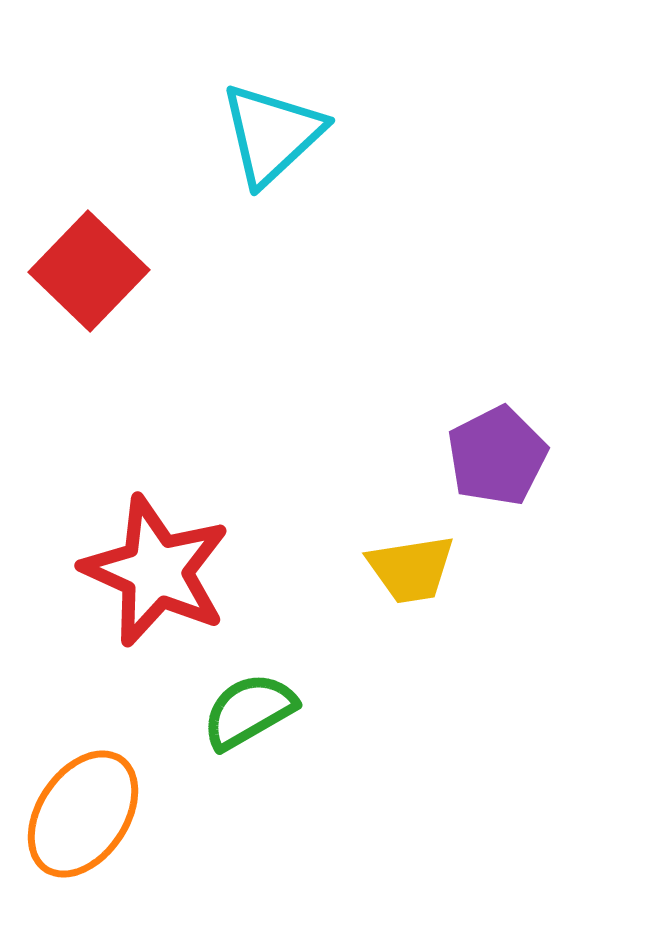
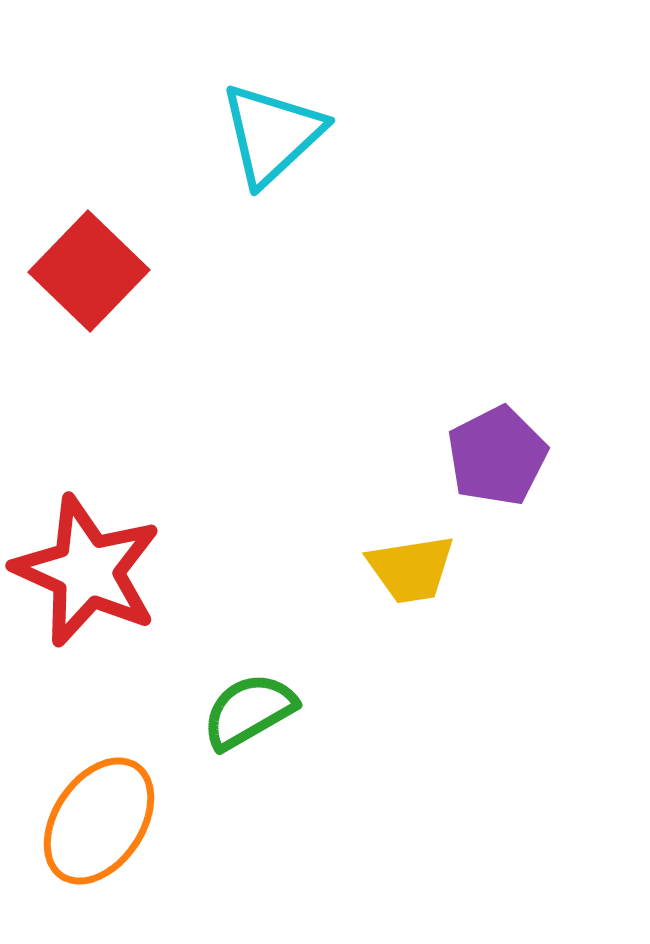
red star: moved 69 px left
orange ellipse: moved 16 px right, 7 px down
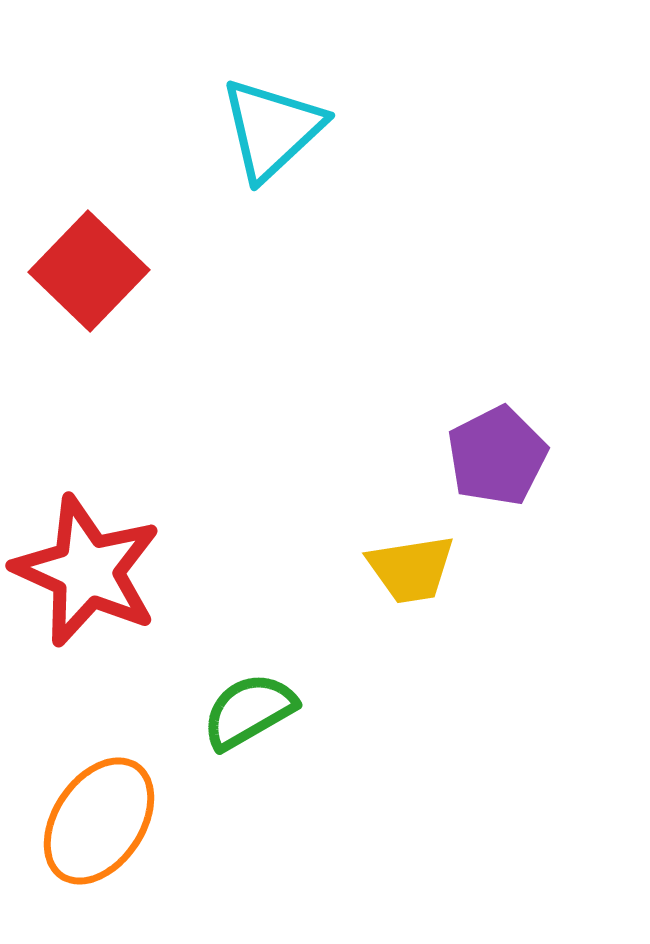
cyan triangle: moved 5 px up
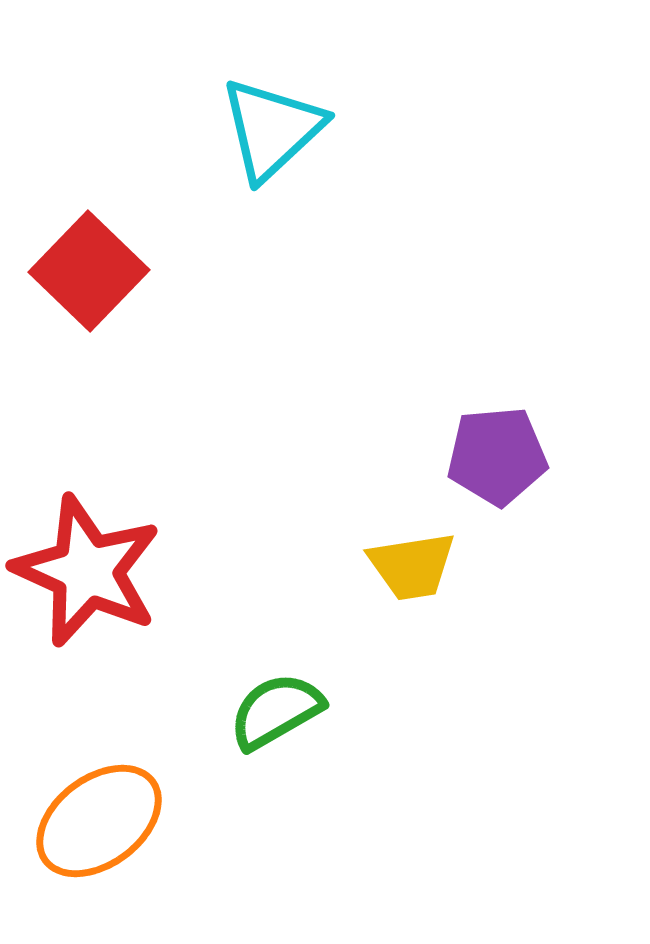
purple pentagon: rotated 22 degrees clockwise
yellow trapezoid: moved 1 px right, 3 px up
green semicircle: moved 27 px right
orange ellipse: rotated 19 degrees clockwise
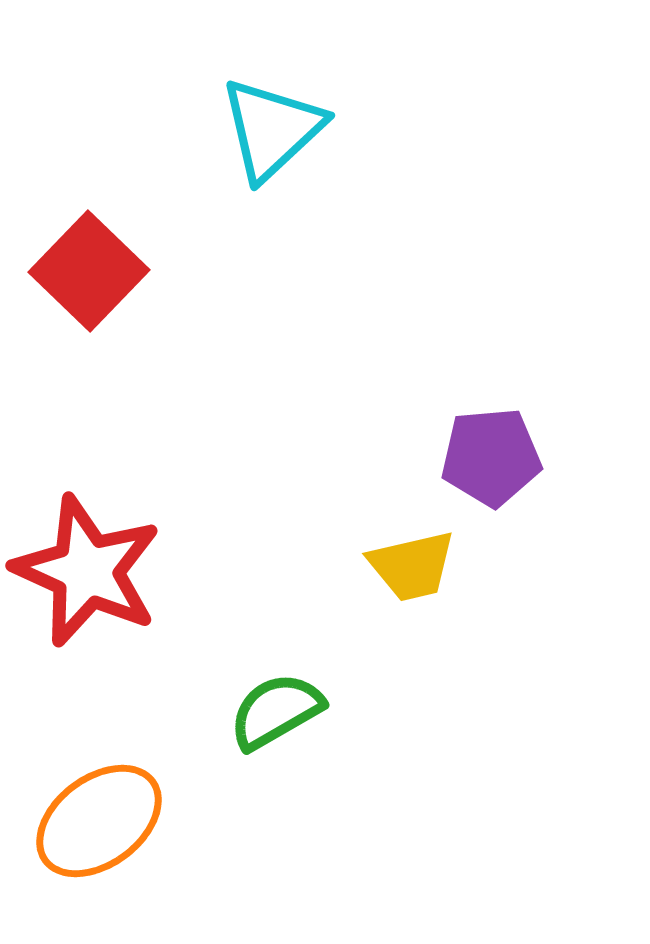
purple pentagon: moved 6 px left, 1 px down
yellow trapezoid: rotated 4 degrees counterclockwise
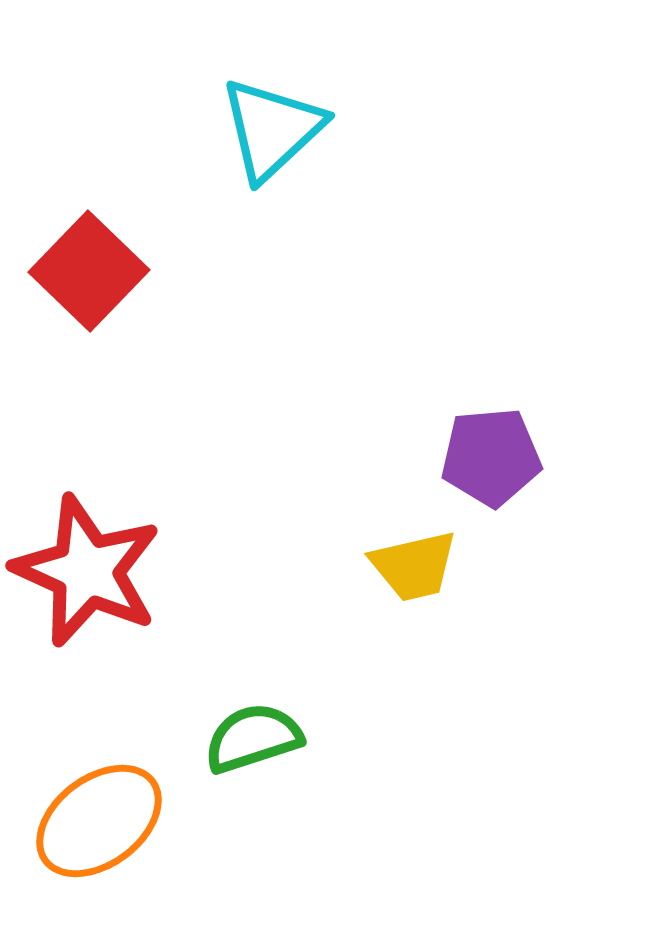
yellow trapezoid: moved 2 px right
green semicircle: moved 23 px left, 27 px down; rotated 12 degrees clockwise
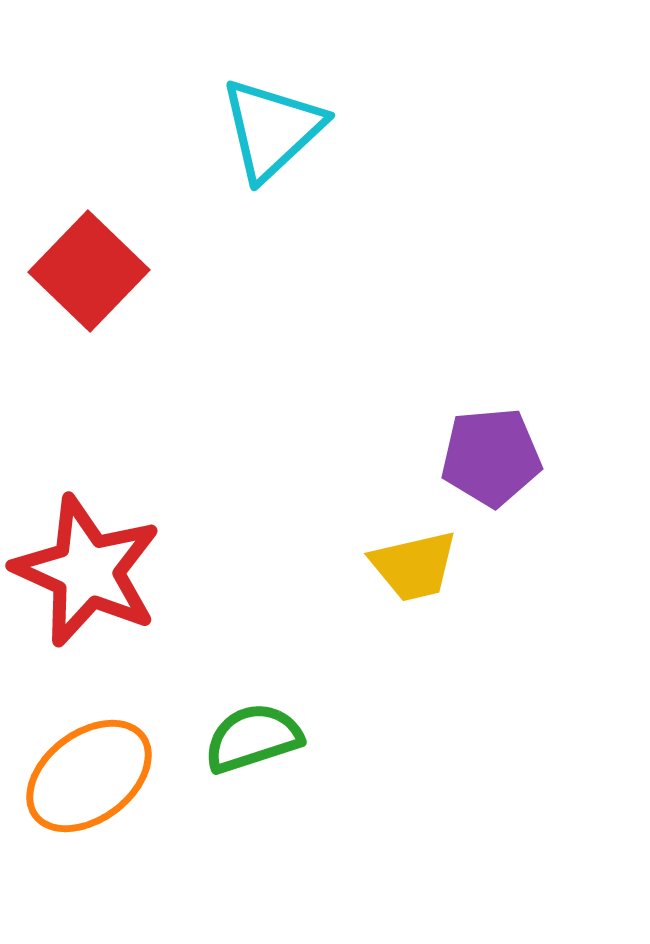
orange ellipse: moved 10 px left, 45 px up
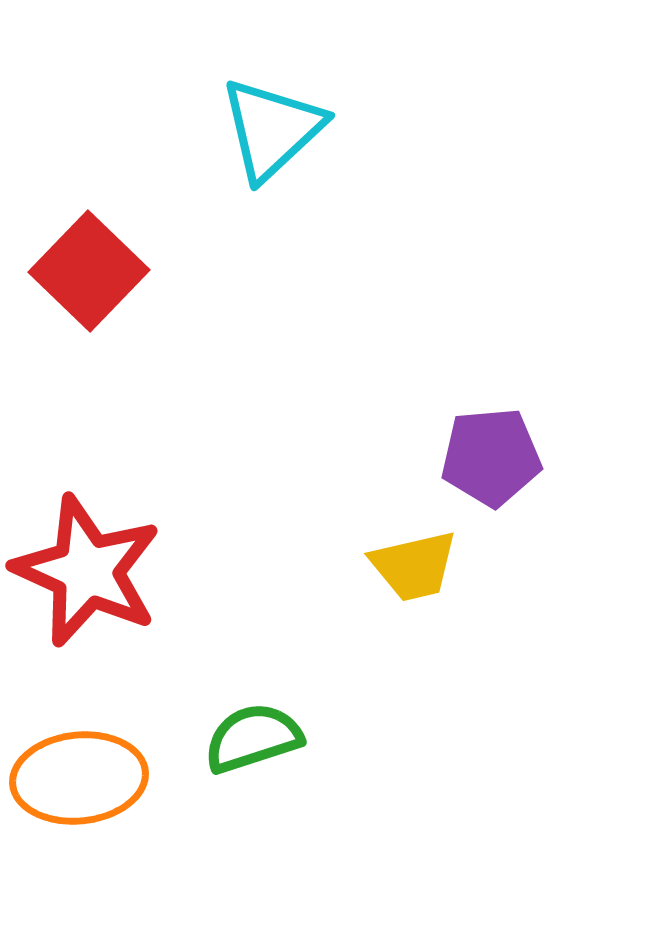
orange ellipse: moved 10 px left, 2 px down; rotated 31 degrees clockwise
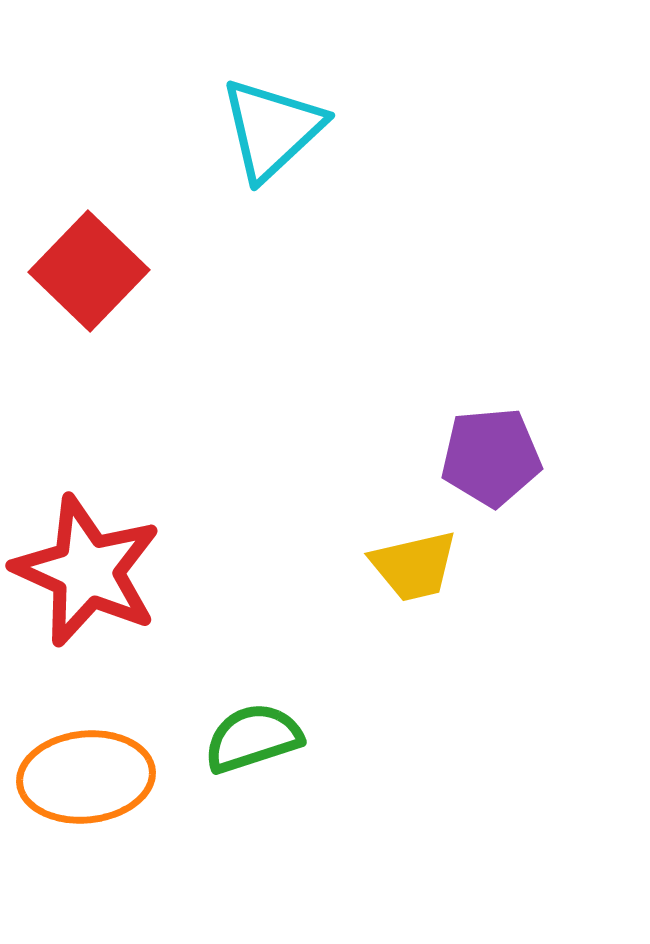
orange ellipse: moved 7 px right, 1 px up
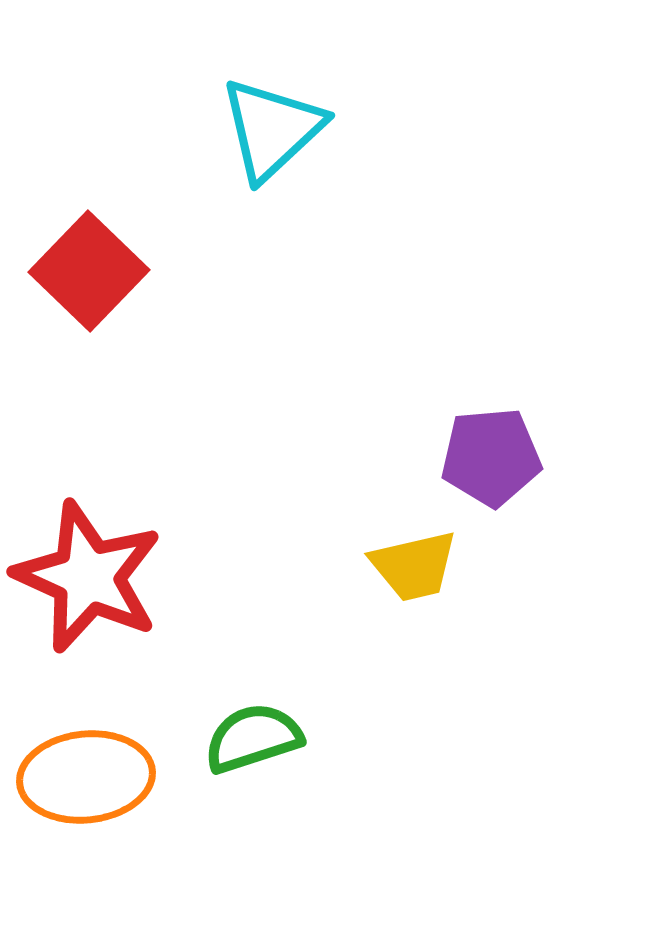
red star: moved 1 px right, 6 px down
